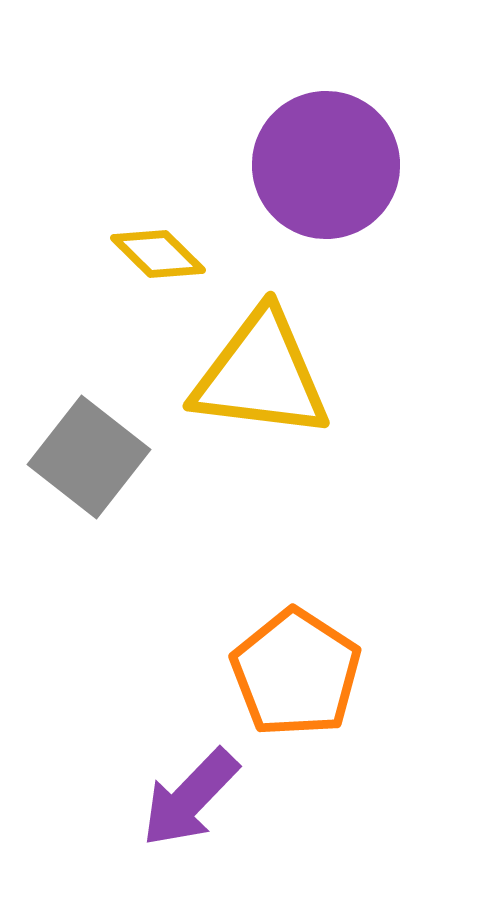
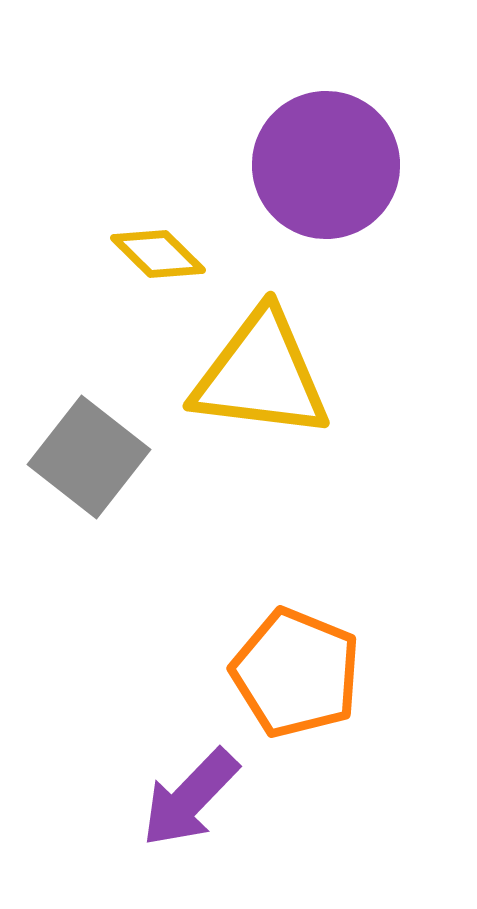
orange pentagon: rotated 11 degrees counterclockwise
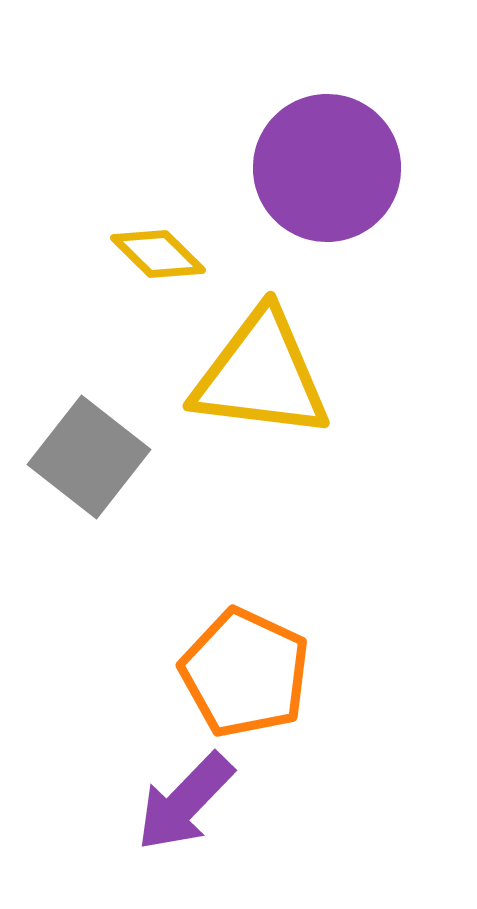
purple circle: moved 1 px right, 3 px down
orange pentagon: moved 51 px left; rotated 3 degrees clockwise
purple arrow: moved 5 px left, 4 px down
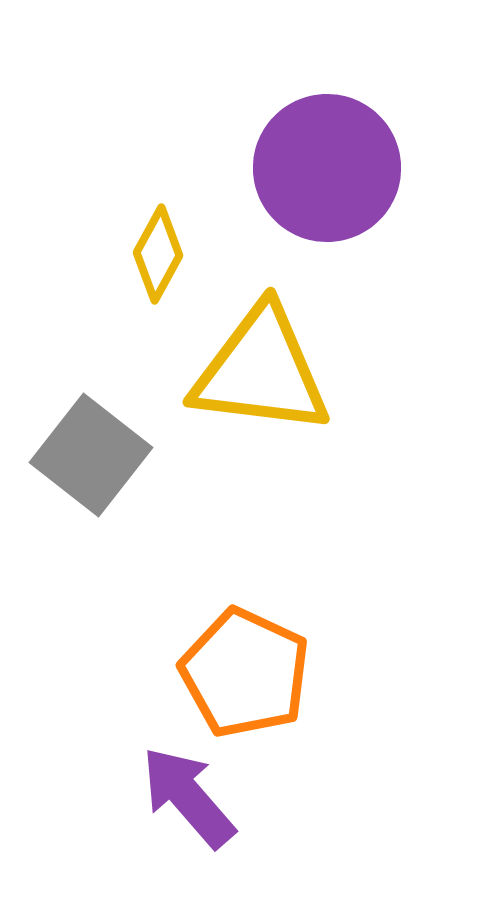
yellow diamond: rotated 74 degrees clockwise
yellow triangle: moved 4 px up
gray square: moved 2 px right, 2 px up
purple arrow: moved 3 px right, 5 px up; rotated 95 degrees clockwise
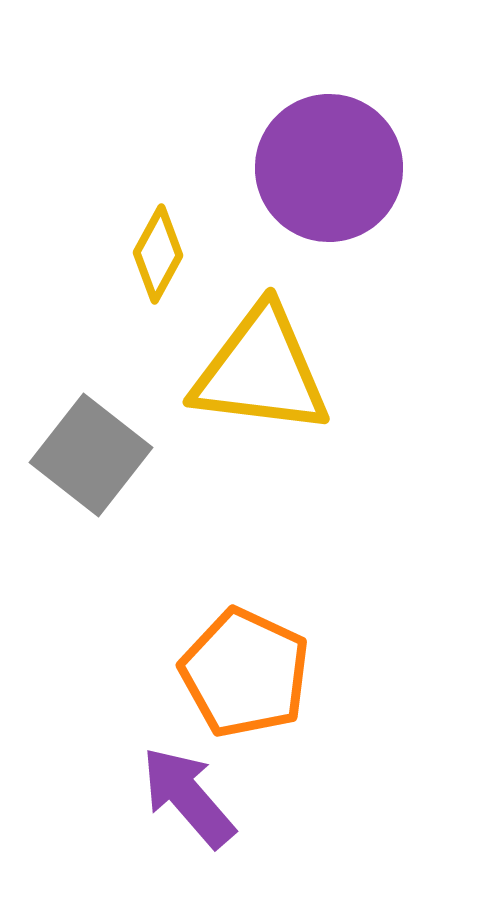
purple circle: moved 2 px right
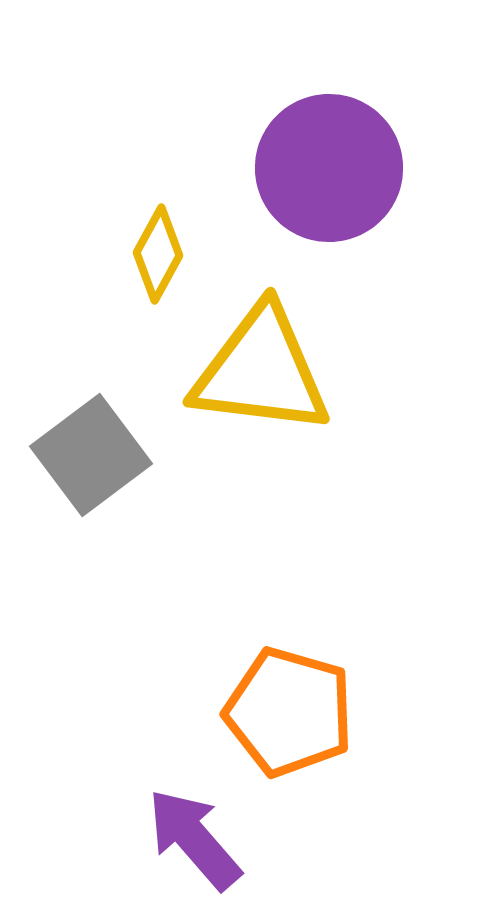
gray square: rotated 15 degrees clockwise
orange pentagon: moved 44 px right, 39 px down; rotated 9 degrees counterclockwise
purple arrow: moved 6 px right, 42 px down
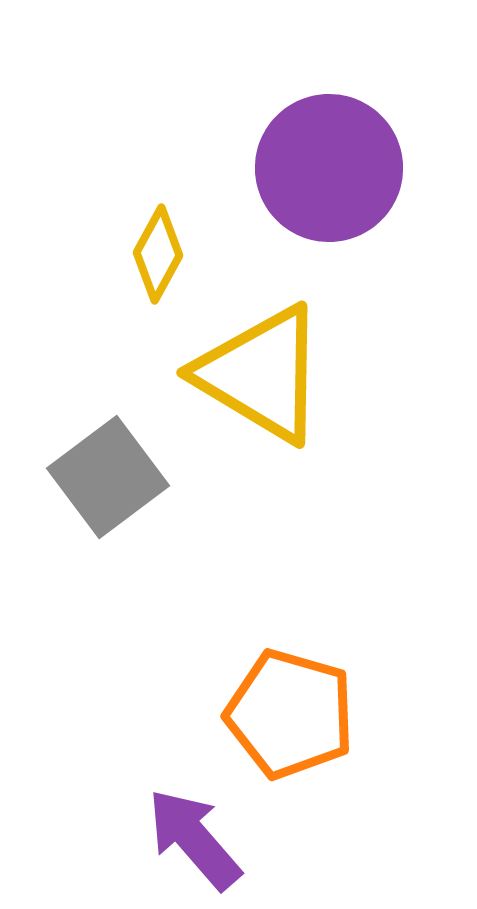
yellow triangle: moved 3 px down; rotated 24 degrees clockwise
gray square: moved 17 px right, 22 px down
orange pentagon: moved 1 px right, 2 px down
